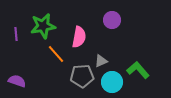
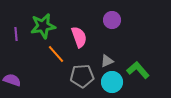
pink semicircle: rotated 30 degrees counterclockwise
gray triangle: moved 6 px right
purple semicircle: moved 5 px left, 1 px up
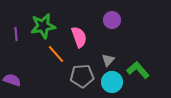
gray triangle: moved 1 px right, 1 px up; rotated 24 degrees counterclockwise
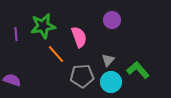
cyan circle: moved 1 px left
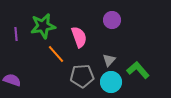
gray triangle: moved 1 px right
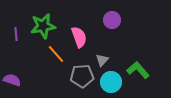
gray triangle: moved 7 px left
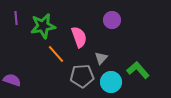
purple line: moved 16 px up
gray triangle: moved 1 px left, 2 px up
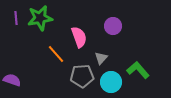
purple circle: moved 1 px right, 6 px down
green star: moved 3 px left, 8 px up
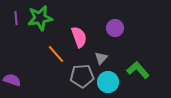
purple circle: moved 2 px right, 2 px down
cyan circle: moved 3 px left
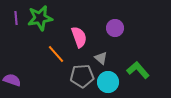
gray triangle: rotated 32 degrees counterclockwise
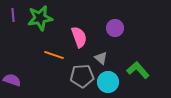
purple line: moved 3 px left, 3 px up
orange line: moved 2 px left, 1 px down; rotated 30 degrees counterclockwise
